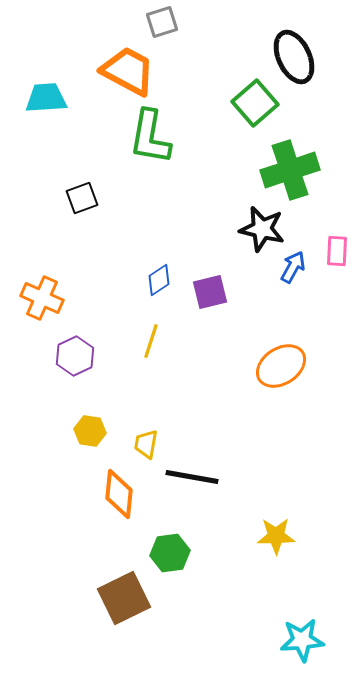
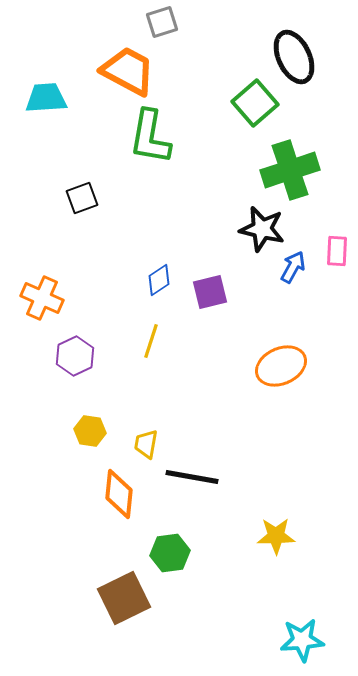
orange ellipse: rotated 9 degrees clockwise
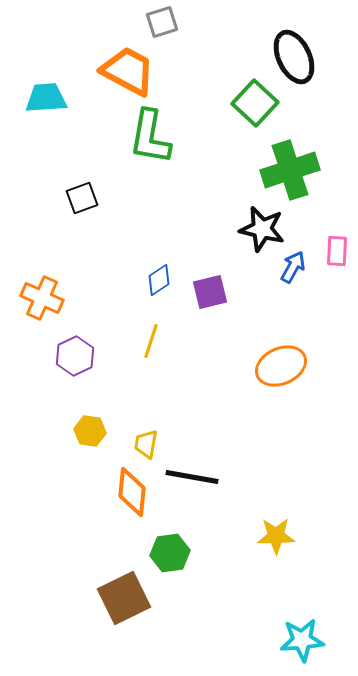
green square: rotated 6 degrees counterclockwise
orange diamond: moved 13 px right, 2 px up
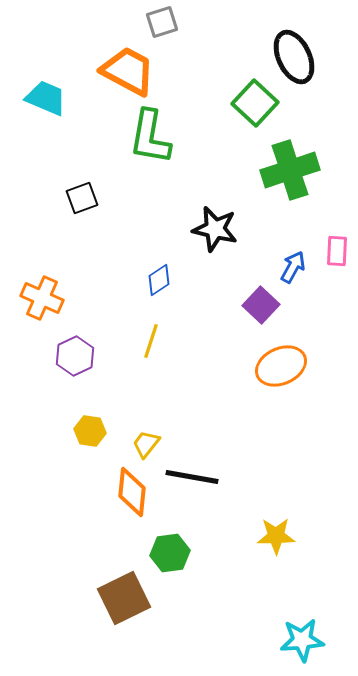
cyan trapezoid: rotated 27 degrees clockwise
black star: moved 47 px left
purple square: moved 51 px right, 13 px down; rotated 33 degrees counterclockwise
yellow trapezoid: rotated 28 degrees clockwise
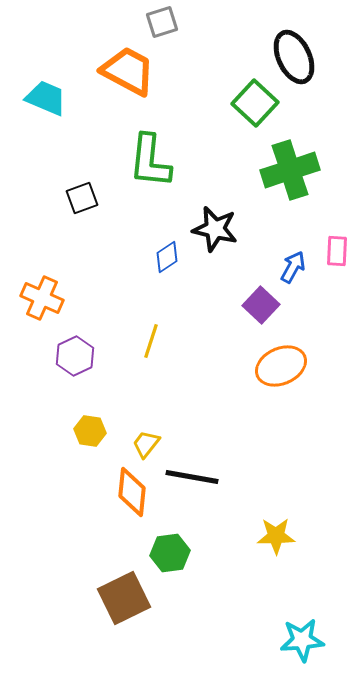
green L-shape: moved 24 px down; rotated 4 degrees counterclockwise
blue diamond: moved 8 px right, 23 px up
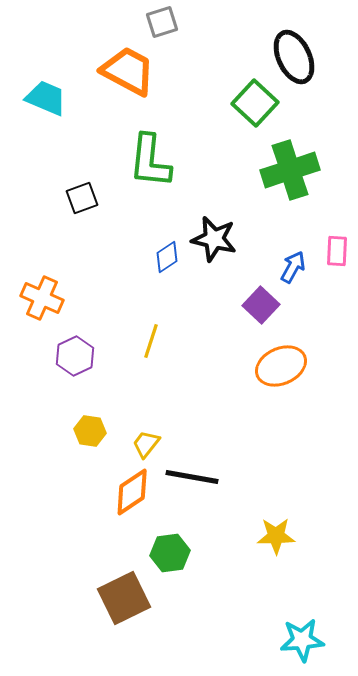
black star: moved 1 px left, 10 px down
orange diamond: rotated 51 degrees clockwise
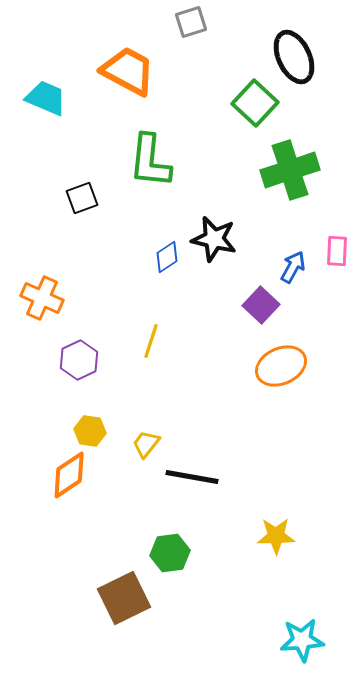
gray square: moved 29 px right
purple hexagon: moved 4 px right, 4 px down
orange diamond: moved 63 px left, 17 px up
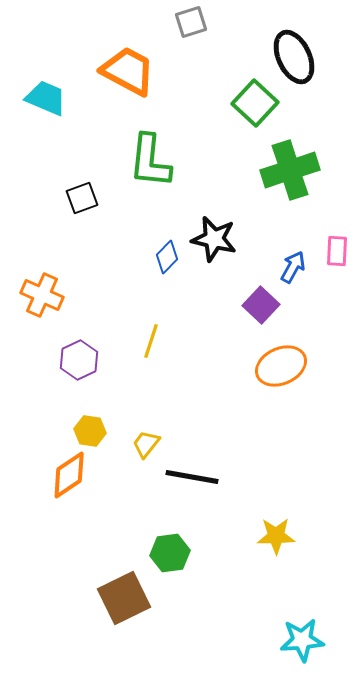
blue diamond: rotated 12 degrees counterclockwise
orange cross: moved 3 px up
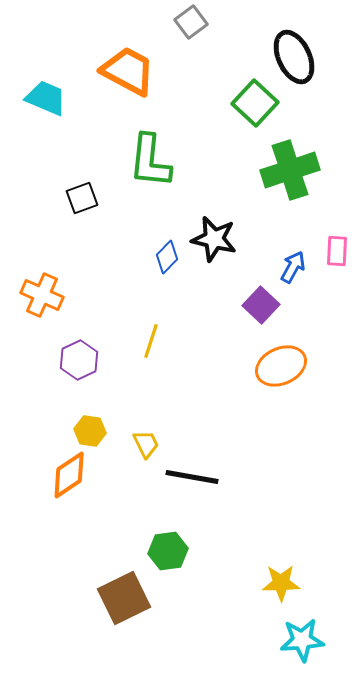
gray square: rotated 20 degrees counterclockwise
yellow trapezoid: rotated 116 degrees clockwise
yellow star: moved 5 px right, 47 px down
green hexagon: moved 2 px left, 2 px up
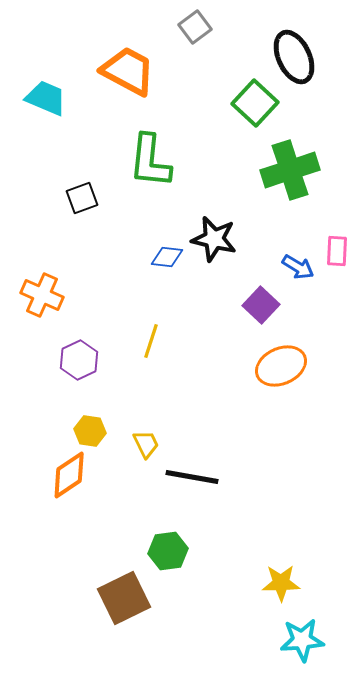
gray square: moved 4 px right, 5 px down
blue diamond: rotated 52 degrees clockwise
blue arrow: moved 5 px right; rotated 92 degrees clockwise
